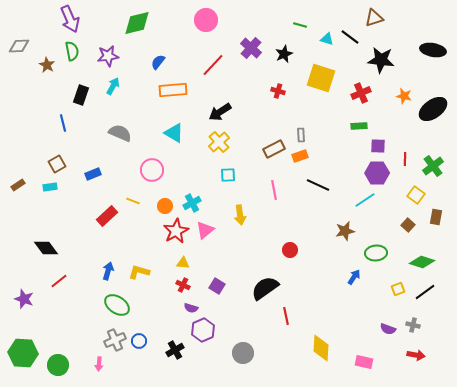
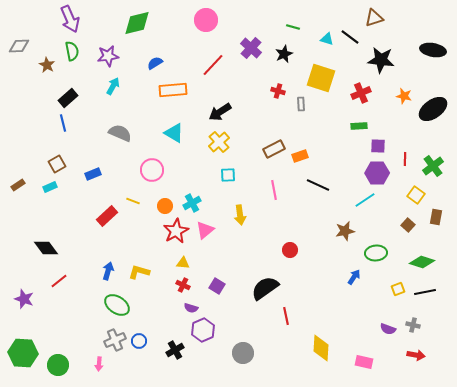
green line at (300, 25): moved 7 px left, 2 px down
blue semicircle at (158, 62): moved 3 px left, 1 px down; rotated 21 degrees clockwise
black rectangle at (81, 95): moved 13 px left, 3 px down; rotated 30 degrees clockwise
gray rectangle at (301, 135): moved 31 px up
cyan rectangle at (50, 187): rotated 16 degrees counterclockwise
black line at (425, 292): rotated 25 degrees clockwise
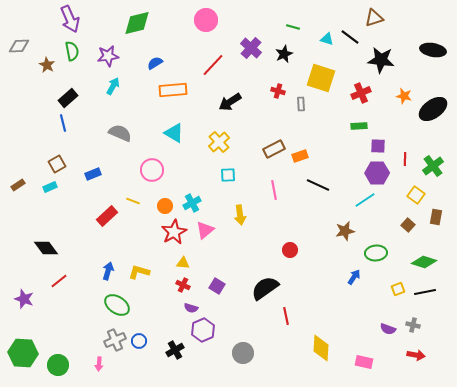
black arrow at (220, 112): moved 10 px right, 10 px up
red star at (176, 231): moved 2 px left, 1 px down
green diamond at (422, 262): moved 2 px right
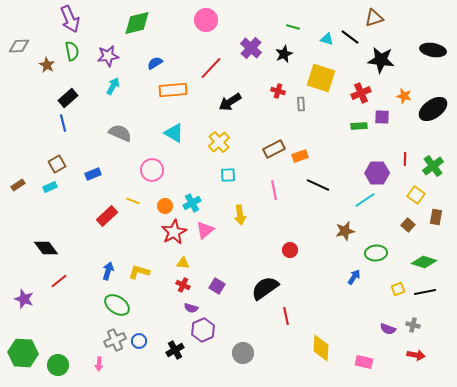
red line at (213, 65): moved 2 px left, 3 px down
purple square at (378, 146): moved 4 px right, 29 px up
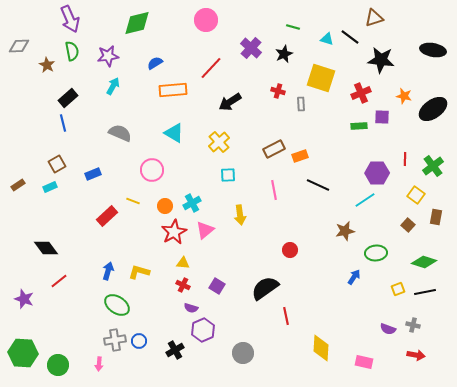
gray cross at (115, 340): rotated 15 degrees clockwise
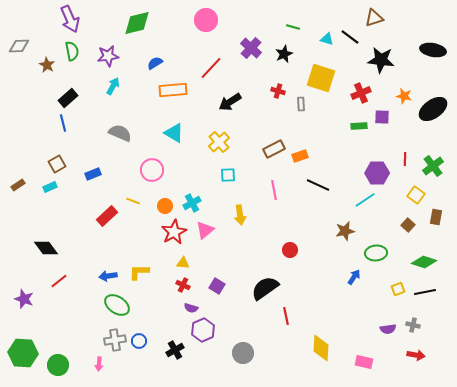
blue arrow at (108, 271): moved 5 px down; rotated 114 degrees counterclockwise
yellow L-shape at (139, 272): rotated 15 degrees counterclockwise
purple semicircle at (388, 329): rotated 28 degrees counterclockwise
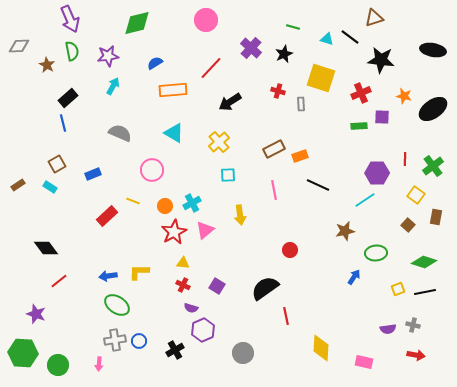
cyan rectangle at (50, 187): rotated 56 degrees clockwise
purple star at (24, 299): moved 12 px right, 15 px down
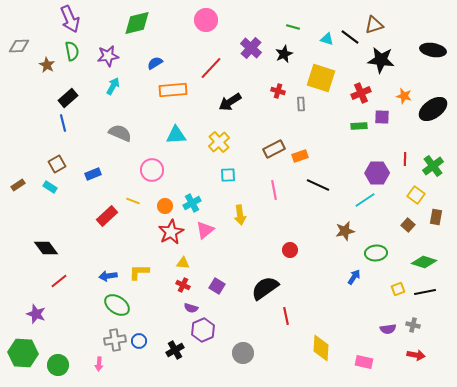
brown triangle at (374, 18): moved 7 px down
cyan triangle at (174, 133): moved 2 px right, 2 px down; rotated 35 degrees counterclockwise
red star at (174, 232): moved 3 px left
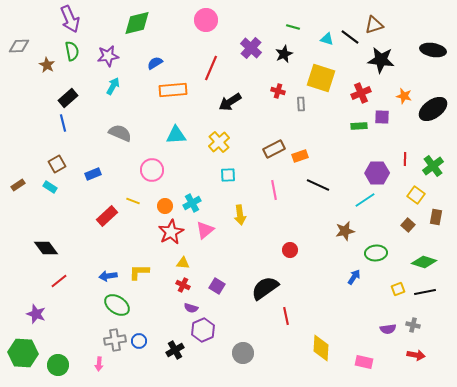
red line at (211, 68): rotated 20 degrees counterclockwise
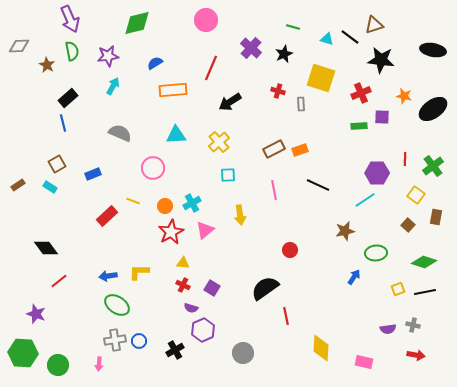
orange rectangle at (300, 156): moved 6 px up
pink circle at (152, 170): moved 1 px right, 2 px up
purple square at (217, 286): moved 5 px left, 2 px down
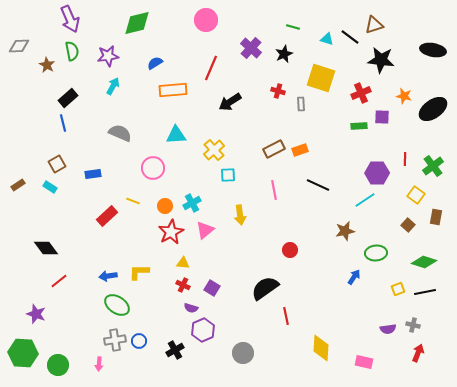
yellow cross at (219, 142): moved 5 px left, 8 px down
blue rectangle at (93, 174): rotated 14 degrees clockwise
red arrow at (416, 355): moved 2 px right, 2 px up; rotated 78 degrees counterclockwise
